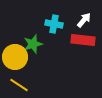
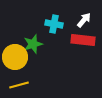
yellow line: rotated 48 degrees counterclockwise
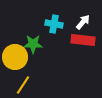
white arrow: moved 1 px left, 2 px down
green star: rotated 18 degrees clockwise
yellow line: moved 4 px right; rotated 42 degrees counterclockwise
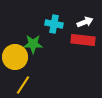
white arrow: moved 2 px right; rotated 28 degrees clockwise
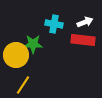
yellow circle: moved 1 px right, 2 px up
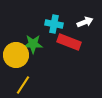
red rectangle: moved 14 px left, 2 px down; rotated 15 degrees clockwise
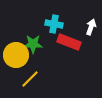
white arrow: moved 6 px right, 5 px down; rotated 49 degrees counterclockwise
yellow line: moved 7 px right, 6 px up; rotated 12 degrees clockwise
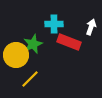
cyan cross: rotated 12 degrees counterclockwise
green star: rotated 24 degrees counterclockwise
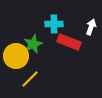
yellow circle: moved 1 px down
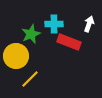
white arrow: moved 2 px left, 3 px up
green star: moved 2 px left, 10 px up
